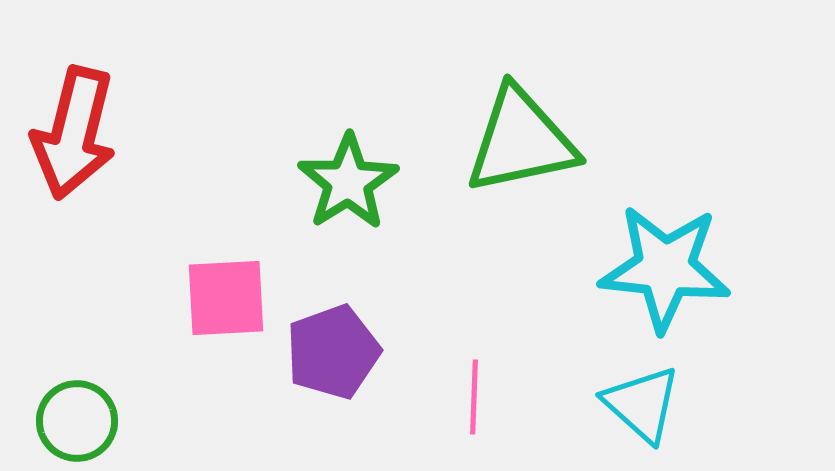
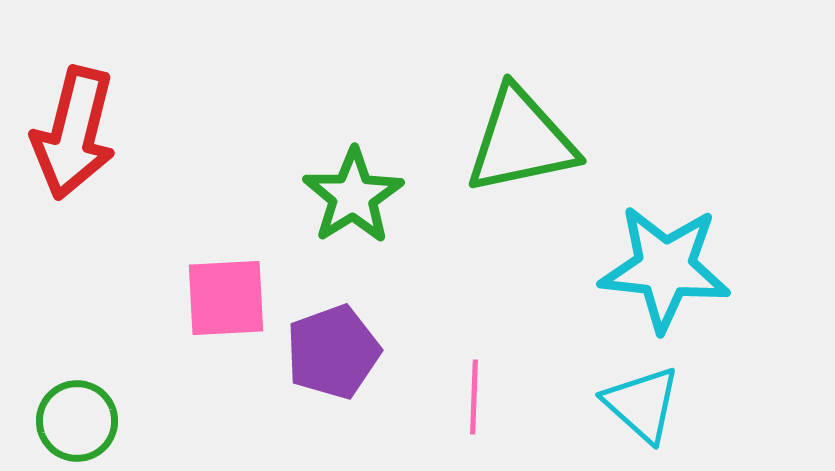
green star: moved 5 px right, 14 px down
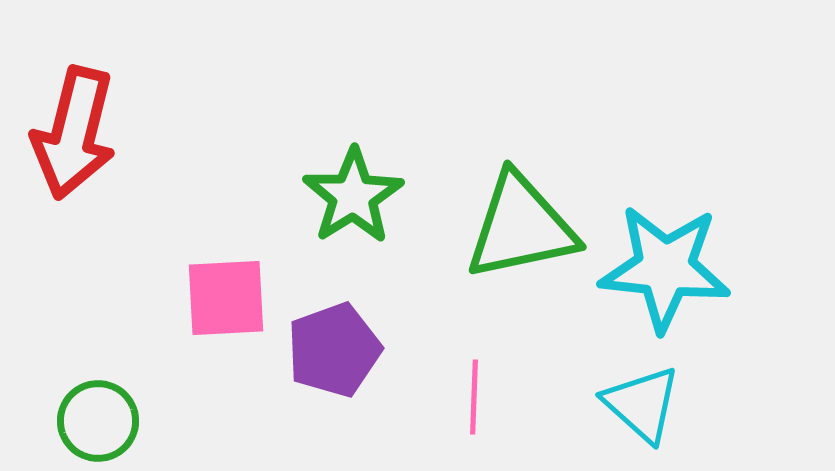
green triangle: moved 86 px down
purple pentagon: moved 1 px right, 2 px up
green circle: moved 21 px right
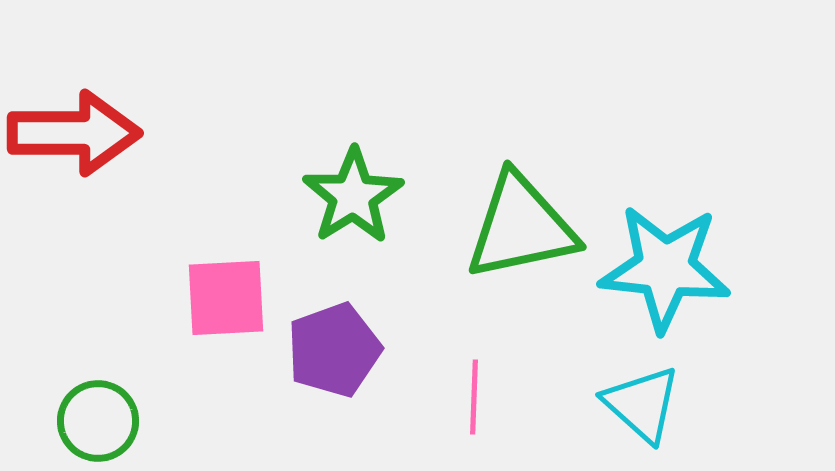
red arrow: rotated 104 degrees counterclockwise
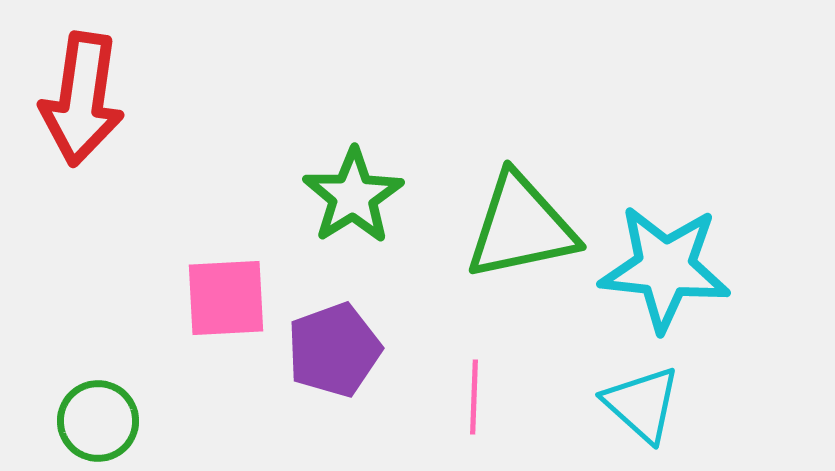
red arrow: moved 8 px right, 34 px up; rotated 98 degrees clockwise
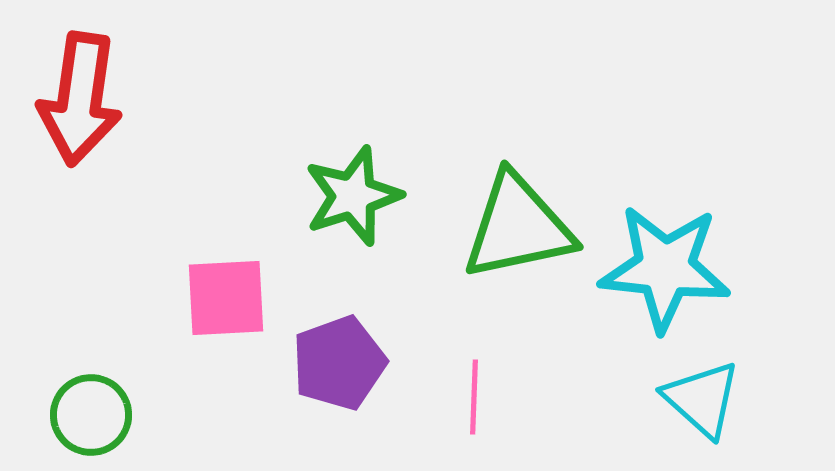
red arrow: moved 2 px left
green star: rotated 14 degrees clockwise
green triangle: moved 3 px left
purple pentagon: moved 5 px right, 13 px down
cyan triangle: moved 60 px right, 5 px up
green circle: moved 7 px left, 6 px up
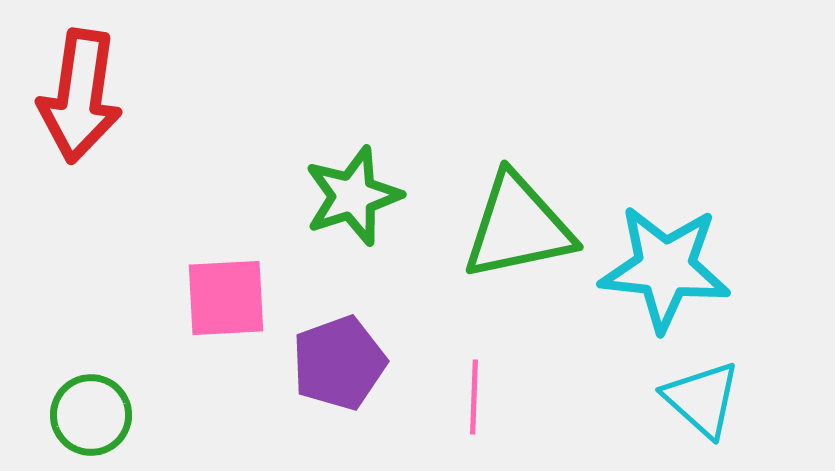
red arrow: moved 3 px up
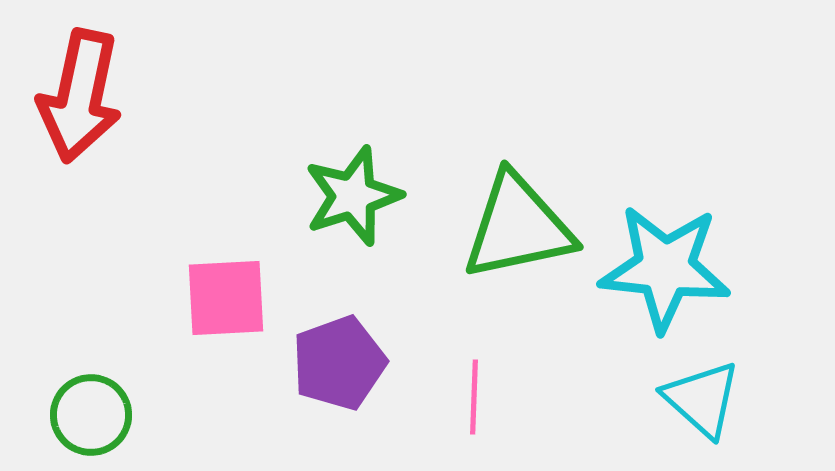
red arrow: rotated 4 degrees clockwise
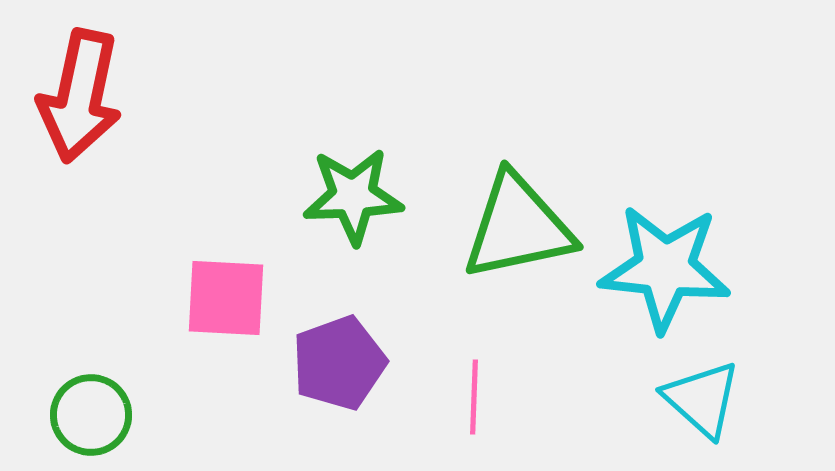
green star: rotated 16 degrees clockwise
pink square: rotated 6 degrees clockwise
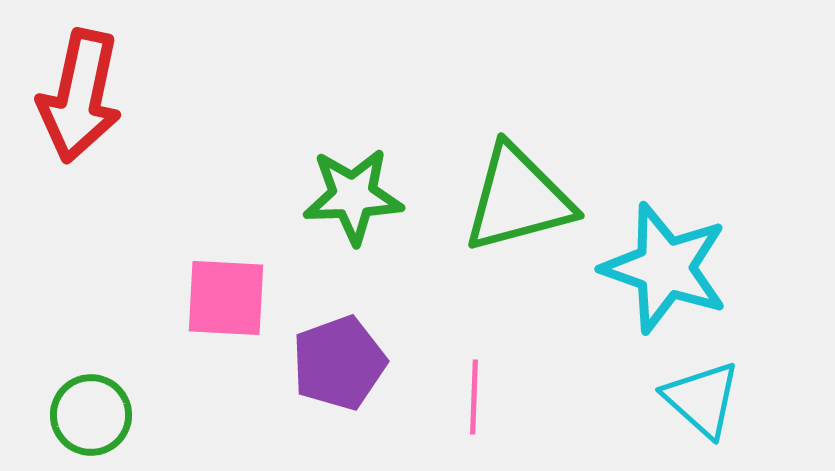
green triangle: moved 28 px up; rotated 3 degrees counterclockwise
cyan star: rotated 13 degrees clockwise
